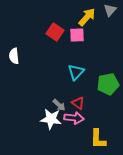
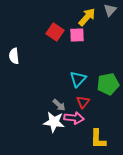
cyan triangle: moved 2 px right, 7 px down
red triangle: moved 5 px right, 1 px up; rotated 32 degrees clockwise
white star: moved 3 px right, 3 px down
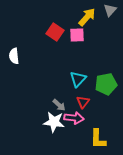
green pentagon: moved 2 px left
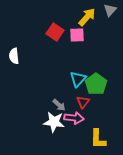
green pentagon: moved 10 px left; rotated 25 degrees counterclockwise
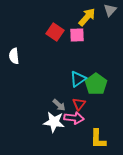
cyan triangle: rotated 12 degrees clockwise
red triangle: moved 4 px left, 2 px down
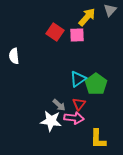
white star: moved 3 px left, 1 px up
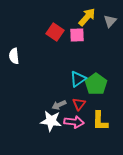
gray triangle: moved 11 px down
gray arrow: rotated 112 degrees clockwise
pink arrow: moved 4 px down
yellow L-shape: moved 2 px right, 18 px up
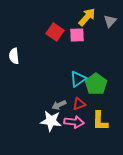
red triangle: rotated 32 degrees clockwise
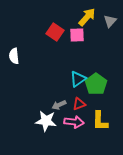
white star: moved 5 px left
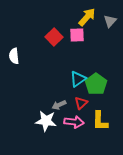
red square: moved 1 px left, 5 px down; rotated 12 degrees clockwise
red triangle: moved 2 px right, 1 px up; rotated 24 degrees counterclockwise
